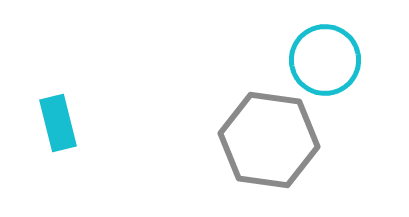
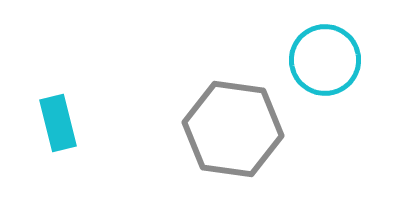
gray hexagon: moved 36 px left, 11 px up
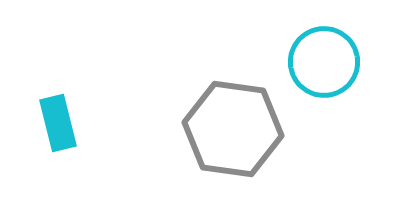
cyan circle: moved 1 px left, 2 px down
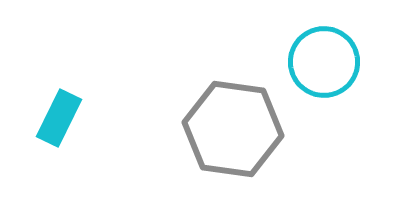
cyan rectangle: moved 1 px right, 5 px up; rotated 40 degrees clockwise
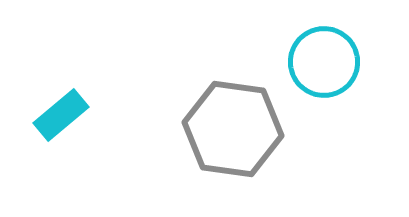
cyan rectangle: moved 2 px right, 3 px up; rotated 24 degrees clockwise
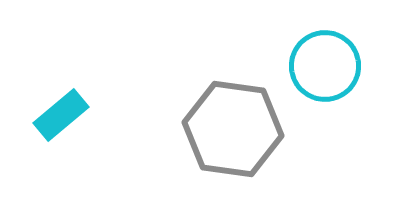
cyan circle: moved 1 px right, 4 px down
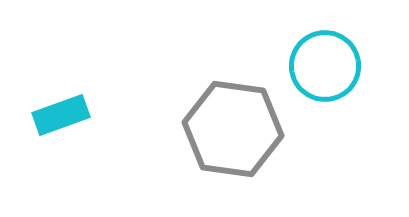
cyan rectangle: rotated 20 degrees clockwise
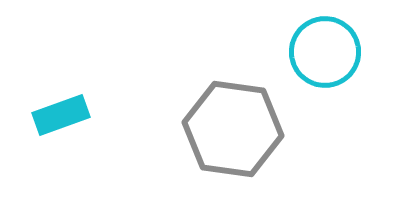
cyan circle: moved 14 px up
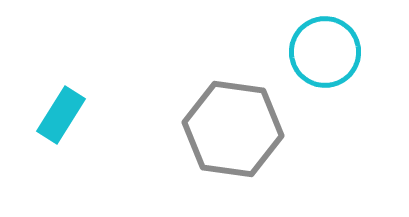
cyan rectangle: rotated 38 degrees counterclockwise
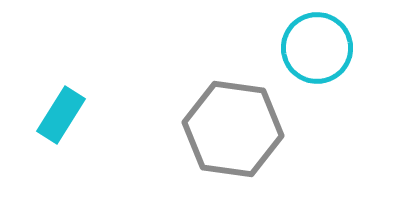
cyan circle: moved 8 px left, 4 px up
